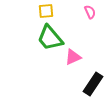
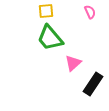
pink triangle: moved 6 px down; rotated 18 degrees counterclockwise
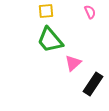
green trapezoid: moved 2 px down
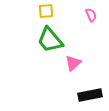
pink semicircle: moved 1 px right, 3 px down
black rectangle: moved 3 px left, 11 px down; rotated 45 degrees clockwise
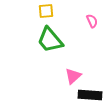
pink semicircle: moved 1 px right, 6 px down
pink triangle: moved 13 px down
black rectangle: rotated 15 degrees clockwise
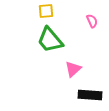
pink triangle: moved 7 px up
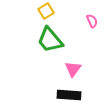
yellow square: rotated 28 degrees counterclockwise
pink triangle: rotated 12 degrees counterclockwise
black rectangle: moved 21 px left
